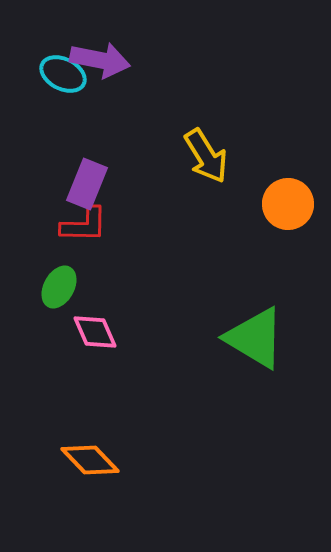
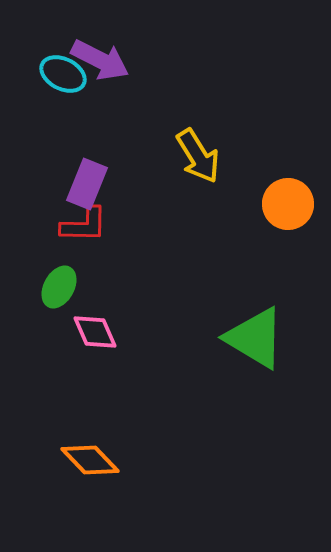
purple arrow: rotated 16 degrees clockwise
yellow arrow: moved 8 px left
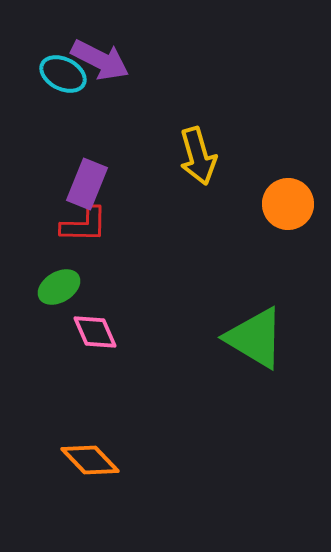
yellow arrow: rotated 16 degrees clockwise
green ellipse: rotated 30 degrees clockwise
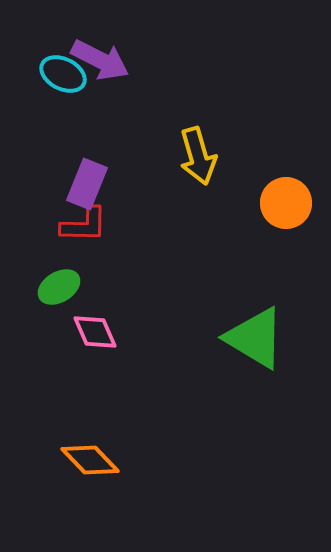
orange circle: moved 2 px left, 1 px up
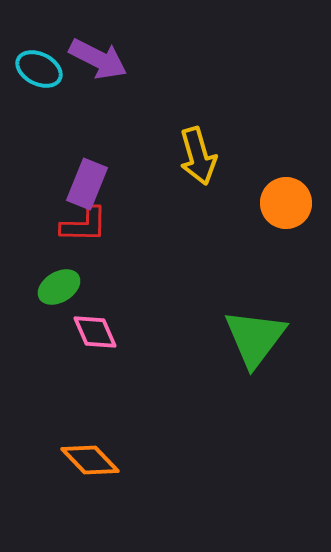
purple arrow: moved 2 px left, 1 px up
cyan ellipse: moved 24 px left, 5 px up
green triangle: rotated 36 degrees clockwise
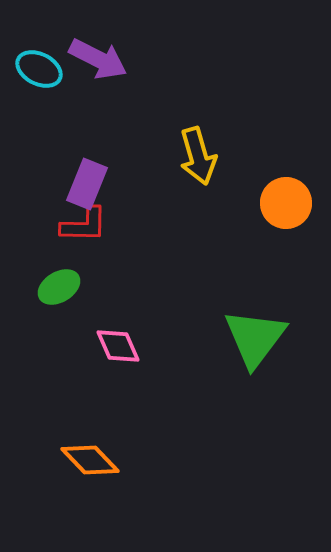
pink diamond: moved 23 px right, 14 px down
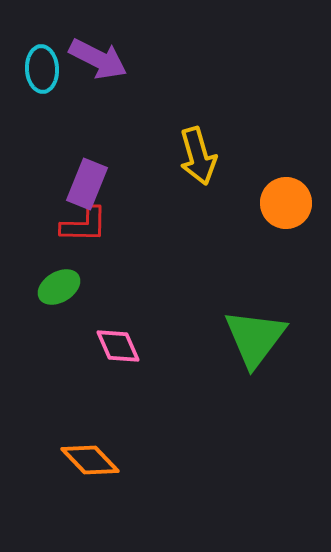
cyan ellipse: moved 3 px right; rotated 60 degrees clockwise
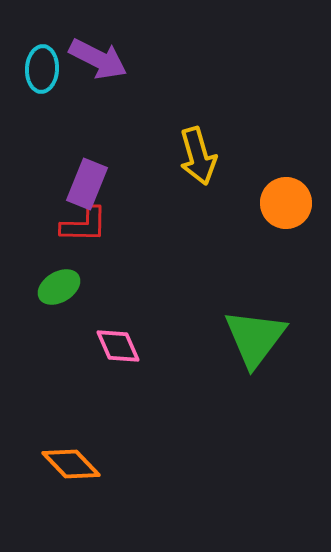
cyan ellipse: rotated 6 degrees clockwise
orange diamond: moved 19 px left, 4 px down
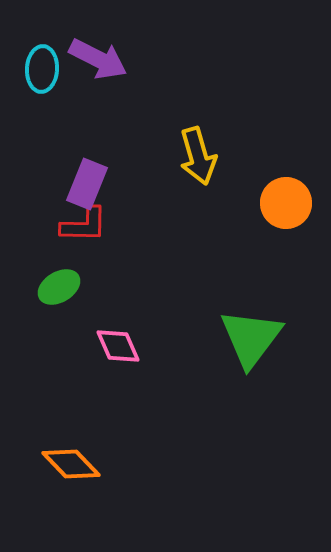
green triangle: moved 4 px left
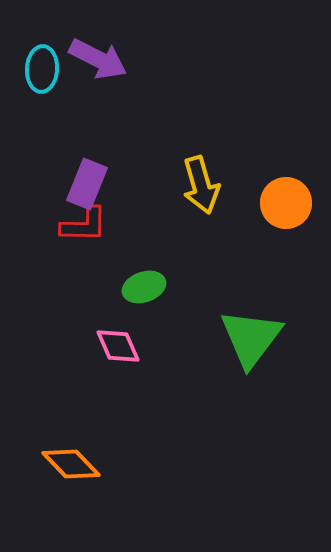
yellow arrow: moved 3 px right, 29 px down
green ellipse: moved 85 px right; rotated 12 degrees clockwise
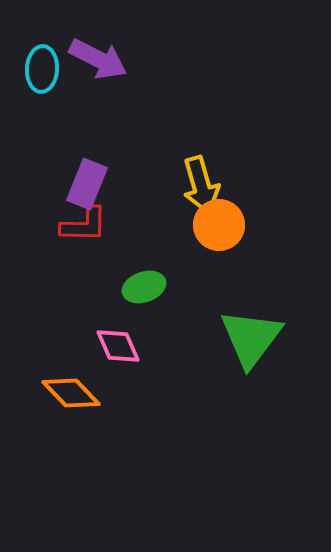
orange circle: moved 67 px left, 22 px down
orange diamond: moved 71 px up
